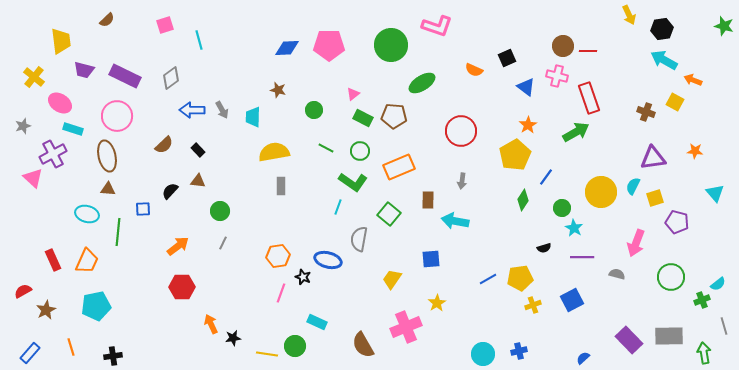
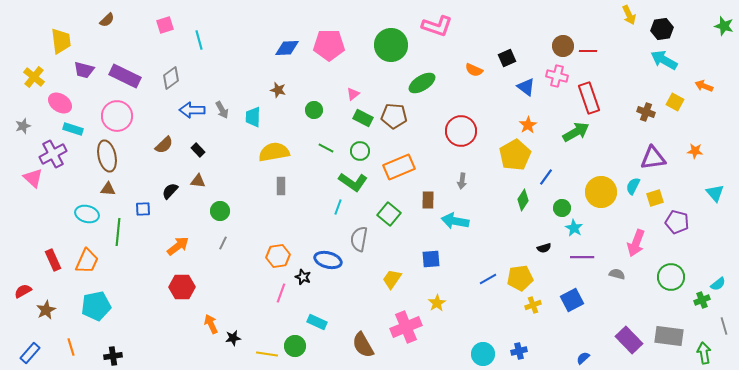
orange arrow at (693, 80): moved 11 px right, 6 px down
gray rectangle at (669, 336): rotated 8 degrees clockwise
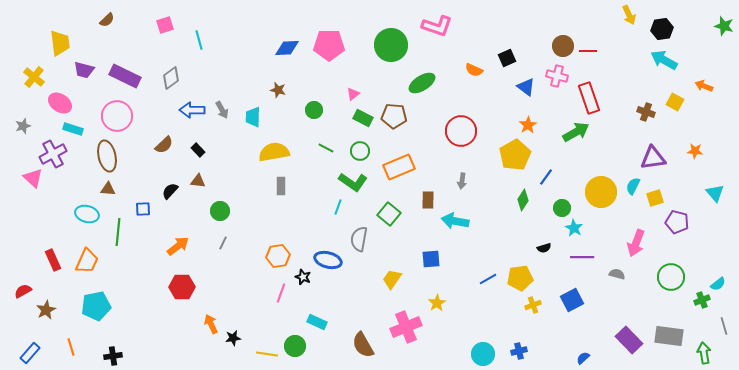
yellow trapezoid at (61, 41): moved 1 px left, 2 px down
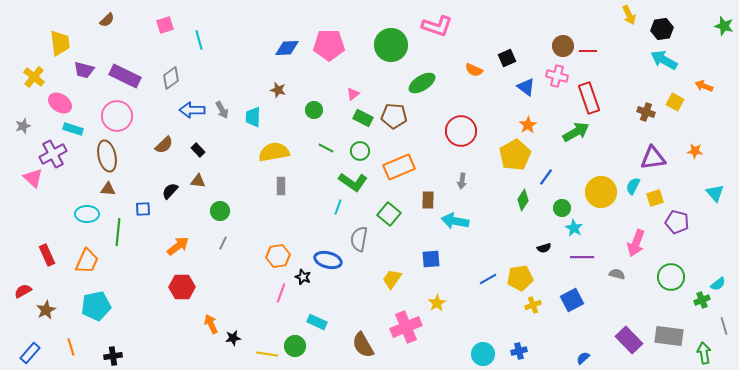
cyan ellipse at (87, 214): rotated 15 degrees counterclockwise
red rectangle at (53, 260): moved 6 px left, 5 px up
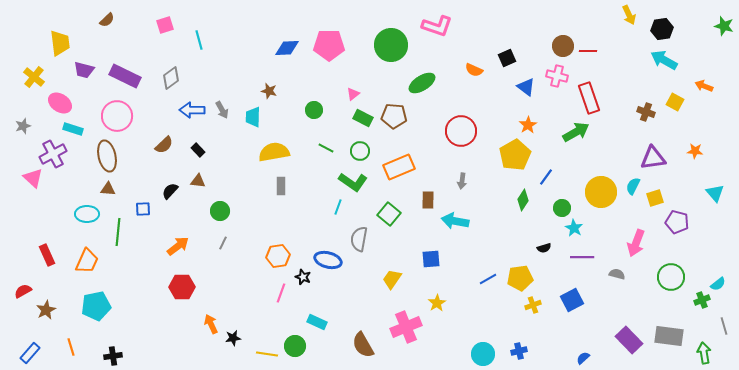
brown star at (278, 90): moved 9 px left, 1 px down
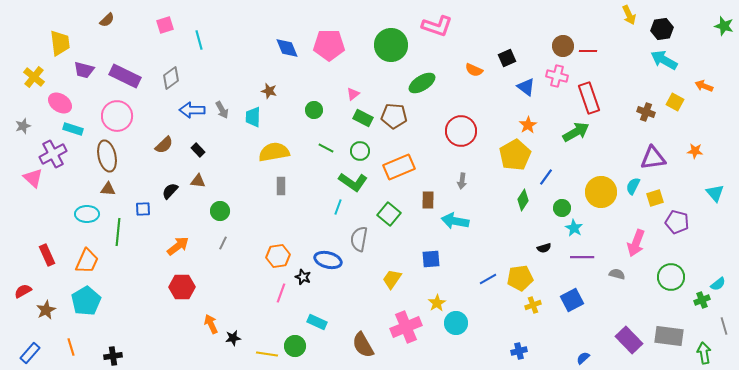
blue diamond at (287, 48): rotated 70 degrees clockwise
cyan pentagon at (96, 306): moved 10 px left, 5 px up; rotated 20 degrees counterclockwise
cyan circle at (483, 354): moved 27 px left, 31 px up
